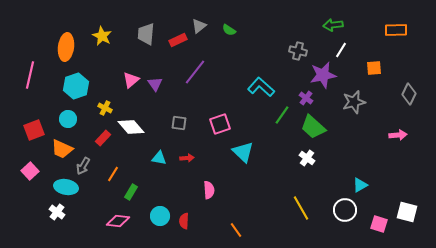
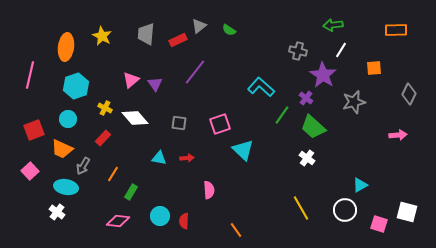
purple star at (323, 75): rotated 28 degrees counterclockwise
white diamond at (131, 127): moved 4 px right, 9 px up
cyan triangle at (243, 152): moved 2 px up
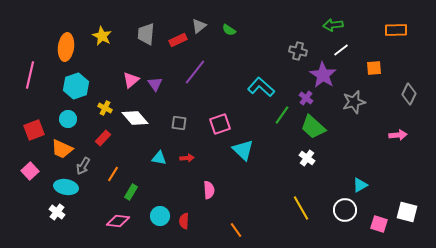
white line at (341, 50): rotated 21 degrees clockwise
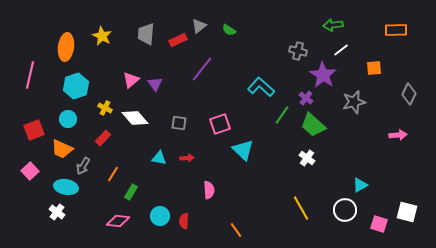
purple line at (195, 72): moved 7 px right, 3 px up
green trapezoid at (313, 127): moved 2 px up
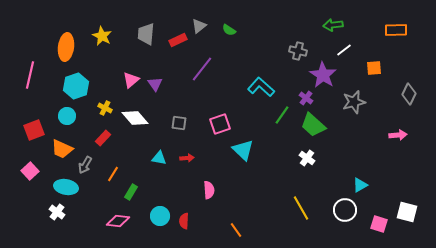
white line at (341, 50): moved 3 px right
cyan circle at (68, 119): moved 1 px left, 3 px up
gray arrow at (83, 166): moved 2 px right, 1 px up
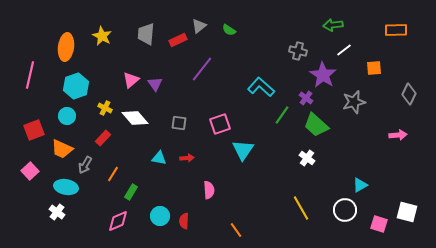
green trapezoid at (313, 125): moved 3 px right
cyan triangle at (243, 150): rotated 20 degrees clockwise
pink diamond at (118, 221): rotated 30 degrees counterclockwise
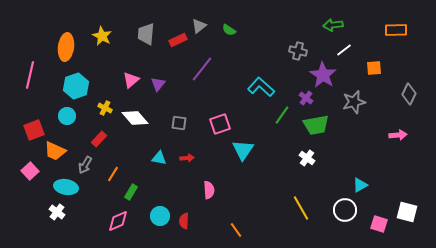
purple triangle at (155, 84): moved 3 px right; rotated 14 degrees clockwise
green trapezoid at (316, 125): rotated 52 degrees counterclockwise
red rectangle at (103, 138): moved 4 px left, 1 px down
orange trapezoid at (62, 149): moved 7 px left, 2 px down
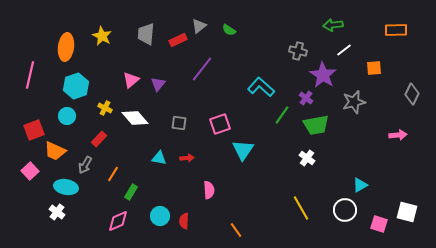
gray diamond at (409, 94): moved 3 px right
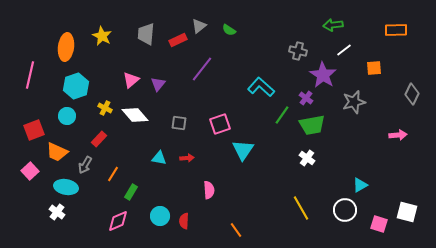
white diamond at (135, 118): moved 3 px up
green trapezoid at (316, 125): moved 4 px left
orange trapezoid at (55, 151): moved 2 px right, 1 px down
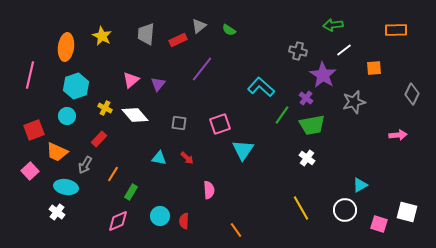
red arrow at (187, 158): rotated 48 degrees clockwise
